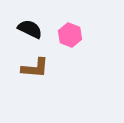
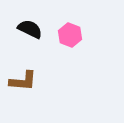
brown L-shape: moved 12 px left, 13 px down
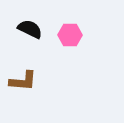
pink hexagon: rotated 20 degrees counterclockwise
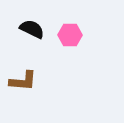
black semicircle: moved 2 px right
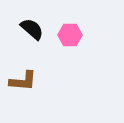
black semicircle: rotated 15 degrees clockwise
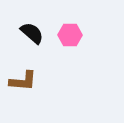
black semicircle: moved 4 px down
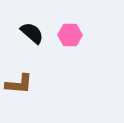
brown L-shape: moved 4 px left, 3 px down
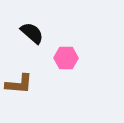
pink hexagon: moved 4 px left, 23 px down
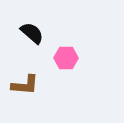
brown L-shape: moved 6 px right, 1 px down
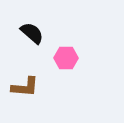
brown L-shape: moved 2 px down
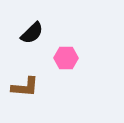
black semicircle: rotated 95 degrees clockwise
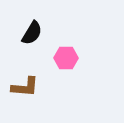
black semicircle: rotated 15 degrees counterclockwise
